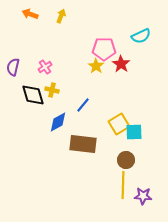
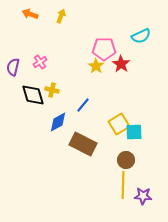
pink cross: moved 5 px left, 5 px up
brown rectangle: rotated 20 degrees clockwise
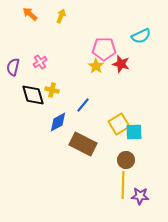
orange arrow: rotated 21 degrees clockwise
red star: rotated 18 degrees counterclockwise
purple star: moved 3 px left
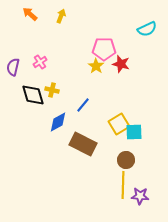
cyan semicircle: moved 6 px right, 7 px up
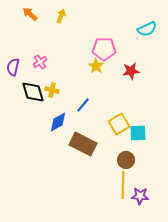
red star: moved 10 px right, 7 px down; rotated 24 degrees counterclockwise
black diamond: moved 3 px up
cyan square: moved 4 px right, 1 px down
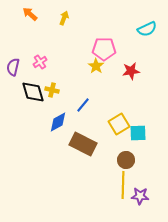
yellow arrow: moved 3 px right, 2 px down
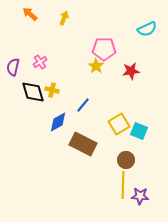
cyan square: moved 1 px right, 2 px up; rotated 24 degrees clockwise
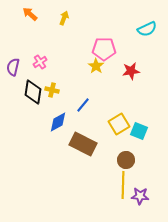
black diamond: rotated 25 degrees clockwise
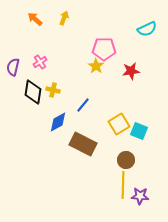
orange arrow: moved 5 px right, 5 px down
yellow cross: moved 1 px right
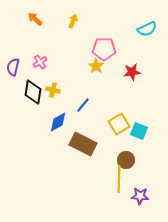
yellow arrow: moved 9 px right, 3 px down
red star: moved 1 px right, 1 px down
yellow line: moved 4 px left, 6 px up
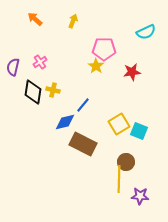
cyan semicircle: moved 1 px left, 3 px down
blue diamond: moved 7 px right; rotated 15 degrees clockwise
brown circle: moved 2 px down
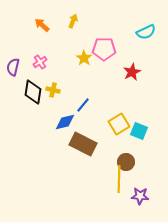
orange arrow: moved 7 px right, 6 px down
yellow star: moved 12 px left, 8 px up
red star: rotated 18 degrees counterclockwise
